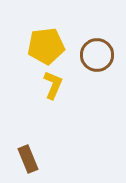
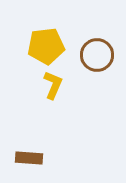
brown rectangle: moved 1 px right, 1 px up; rotated 64 degrees counterclockwise
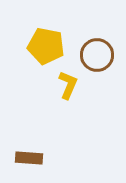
yellow pentagon: rotated 18 degrees clockwise
yellow L-shape: moved 15 px right
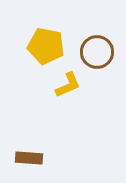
brown circle: moved 3 px up
yellow L-shape: rotated 44 degrees clockwise
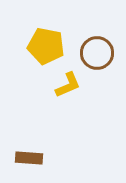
brown circle: moved 1 px down
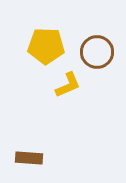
yellow pentagon: rotated 9 degrees counterclockwise
brown circle: moved 1 px up
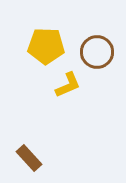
brown rectangle: rotated 44 degrees clockwise
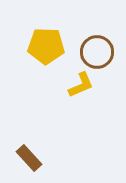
yellow L-shape: moved 13 px right
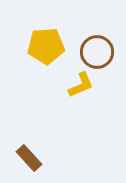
yellow pentagon: rotated 6 degrees counterclockwise
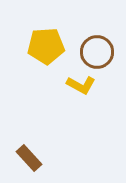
yellow L-shape: rotated 52 degrees clockwise
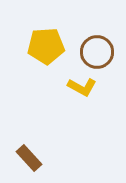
yellow L-shape: moved 1 px right, 2 px down
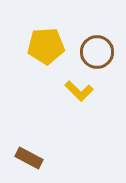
yellow L-shape: moved 3 px left, 4 px down; rotated 16 degrees clockwise
brown rectangle: rotated 20 degrees counterclockwise
